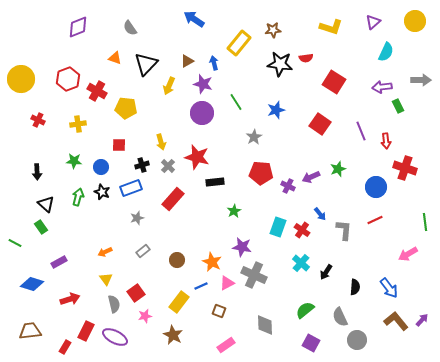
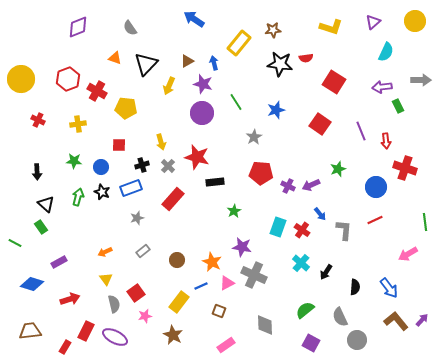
purple arrow at (311, 177): moved 8 px down
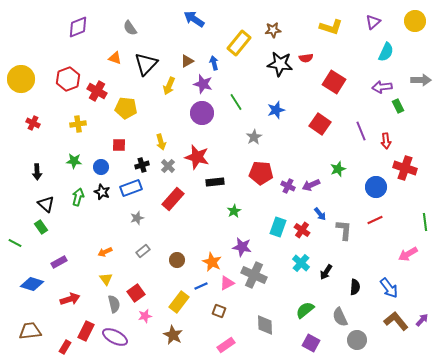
red cross at (38, 120): moved 5 px left, 3 px down
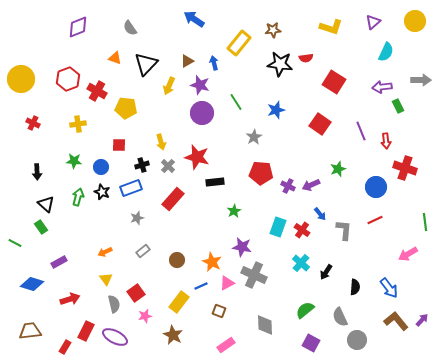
purple star at (203, 84): moved 3 px left, 1 px down
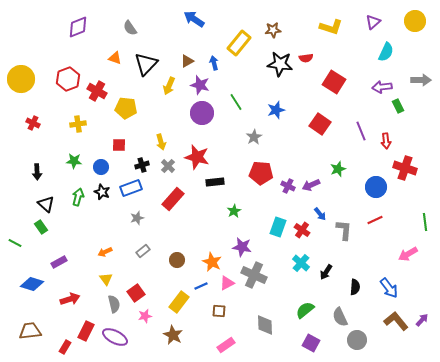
brown square at (219, 311): rotated 16 degrees counterclockwise
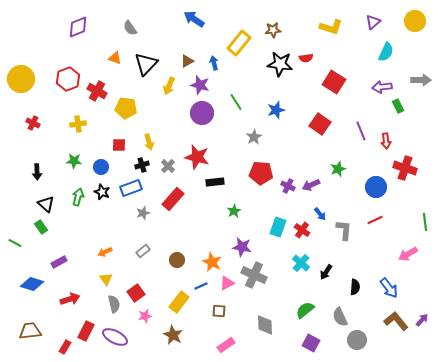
yellow arrow at (161, 142): moved 12 px left
gray star at (137, 218): moved 6 px right, 5 px up
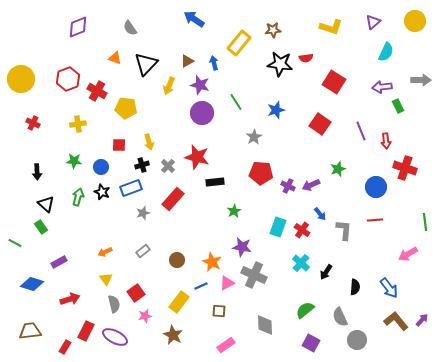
red line at (375, 220): rotated 21 degrees clockwise
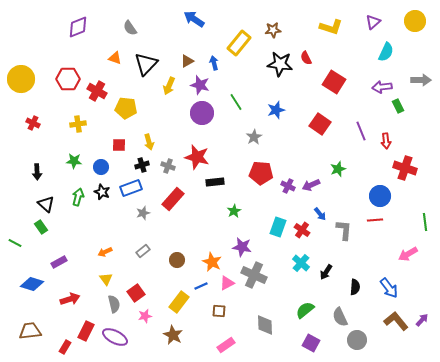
red semicircle at (306, 58): rotated 72 degrees clockwise
red hexagon at (68, 79): rotated 20 degrees clockwise
gray cross at (168, 166): rotated 24 degrees counterclockwise
blue circle at (376, 187): moved 4 px right, 9 px down
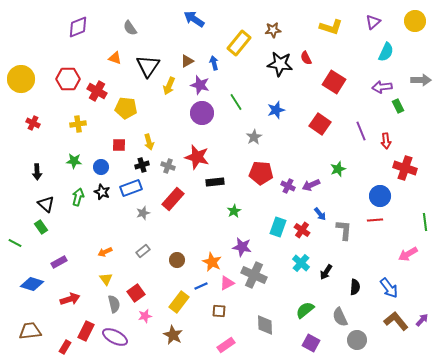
black triangle at (146, 64): moved 2 px right, 2 px down; rotated 10 degrees counterclockwise
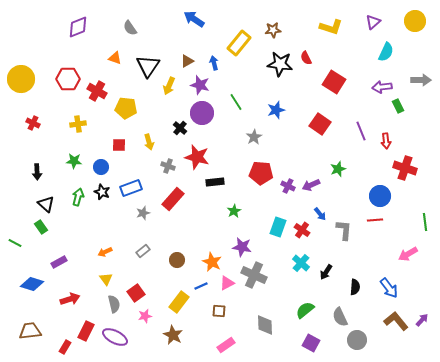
black cross at (142, 165): moved 38 px right, 37 px up; rotated 32 degrees counterclockwise
